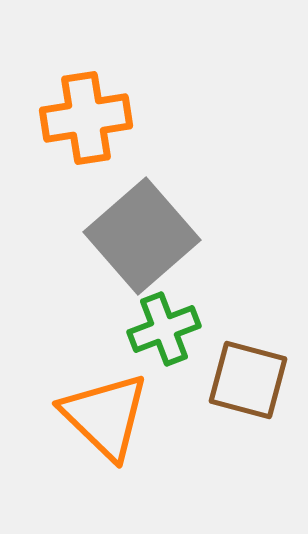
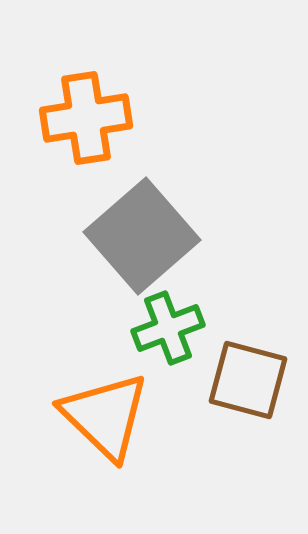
green cross: moved 4 px right, 1 px up
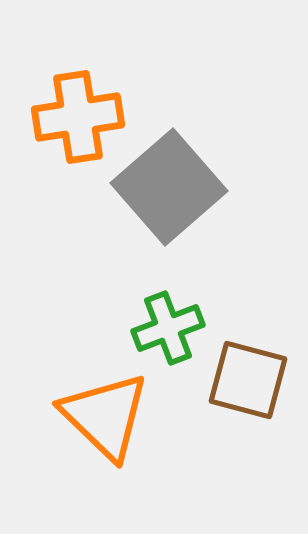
orange cross: moved 8 px left, 1 px up
gray square: moved 27 px right, 49 px up
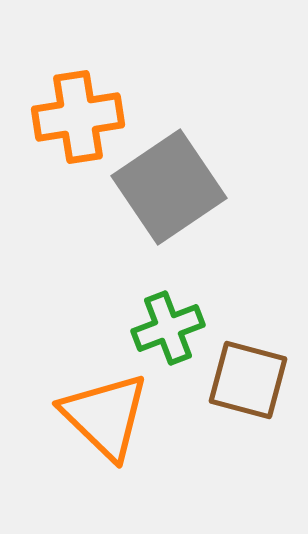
gray square: rotated 7 degrees clockwise
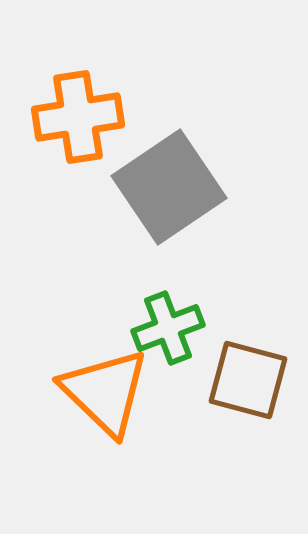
orange triangle: moved 24 px up
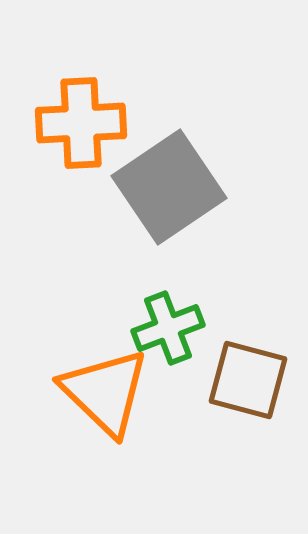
orange cross: moved 3 px right, 6 px down; rotated 6 degrees clockwise
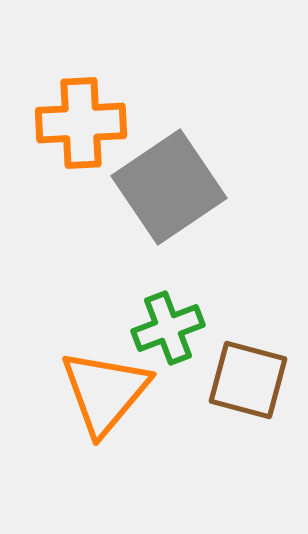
orange triangle: rotated 26 degrees clockwise
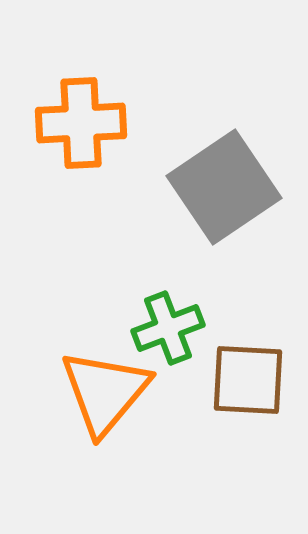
gray square: moved 55 px right
brown square: rotated 12 degrees counterclockwise
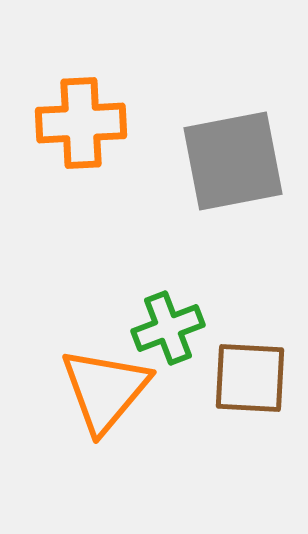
gray square: moved 9 px right, 26 px up; rotated 23 degrees clockwise
brown square: moved 2 px right, 2 px up
orange triangle: moved 2 px up
